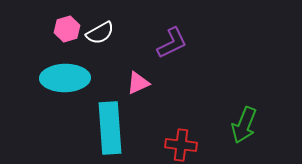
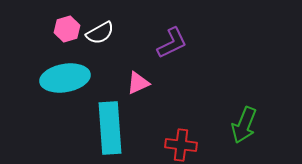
cyan ellipse: rotated 9 degrees counterclockwise
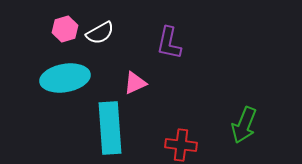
pink hexagon: moved 2 px left
purple L-shape: moved 3 px left; rotated 128 degrees clockwise
pink triangle: moved 3 px left
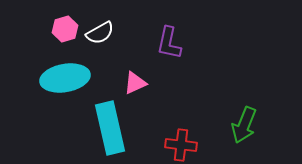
cyan rectangle: rotated 9 degrees counterclockwise
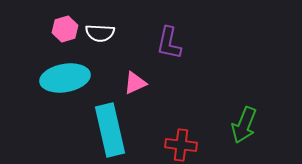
white semicircle: rotated 32 degrees clockwise
cyan rectangle: moved 2 px down
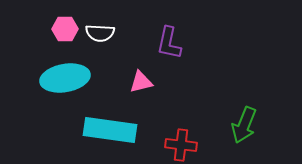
pink hexagon: rotated 15 degrees clockwise
pink triangle: moved 6 px right, 1 px up; rotated 10 degrees clockwise
cyan rectangle: rotated 69 degrees counterclockwise
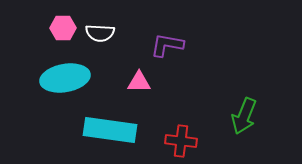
pink hexagon: moved 2 px left, 1 px up
purple L-shape: moved 2 px left, 2 px down; rotated 88 degrees clockwise
pink triangle: moved 2 px left; rotated 15 degrees clockwise
green arrow: moved 9 px up
red cross: moved 4 px up
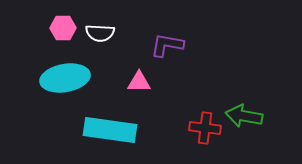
green arrow: rotated 78 degrees clockwise
red cross: moved 24 px right, 13 px up
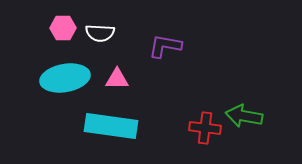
purple L-shape: moved 2 px left, 1 px down
pink triangle: moved 22 px left, 3 px up
cyan rectangle: moved 1 px right, 4 px up
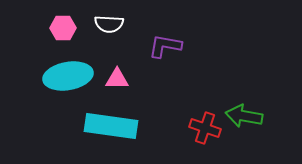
white semicircle: moved 9 px right, 9 px up
cyan ellipse: moved 3 px right, 2 px up
red cross: rotated 12 degrees clockwise
